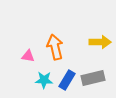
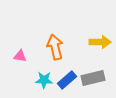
pink triangle: moved 8 px left
blue rectangle: rotated 18 degrees clockwise
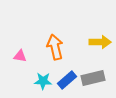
cyan star: moved 1 px left, 1 px down
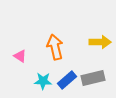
pink triangle: rotated 24 degrees clockwise
